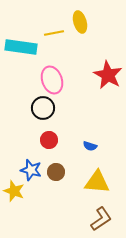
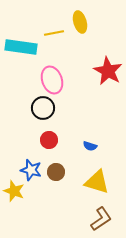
red star: moved 4 px up
yellow triangle: rotated 12 degrees clockwise
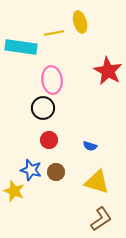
pink ellipse: rotated 12 degrees clockwise
